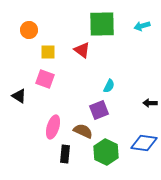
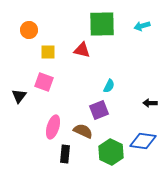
red triangle: rotated 24 degrees counterclockwise
pink square: moved 1 px left, 3 px down
black triangle: rotated 35 degrees clockwise
blue diamond: moved 1 px left, 2 px up
green hexagon: moved 5 px right
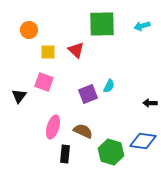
red triangle: moved 6 px left; rotated 30 degrees clockwise
purple square: moved 11 px left, 16 px up
green hexagon: rotated 10 degrees counterclockwise
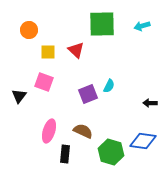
pink ellipse: moved 4 px left, 4 px down
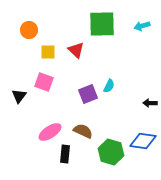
pink ellipse: moved 1 px right, 1 px down; rotated 40 degrees clockwise
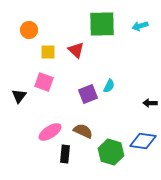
cyan arrow: moved 2 px left
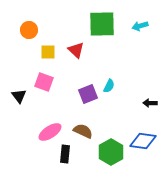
black triangle: rotated 14 degrees counterclockwise
green hexagon: rotated 15 degrees clockwise
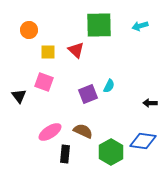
green square: moved 3 px left, 1 px down
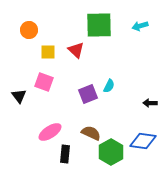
brown semicircle: moved 8 px right, 2 px down
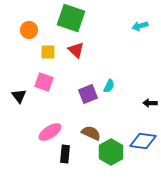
green square: moved 28 px left, 7 px up; rotated 20 degrees clockwise
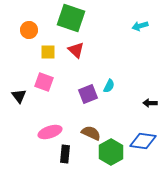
pink ellipse: rotated 15 degrees clockwise
